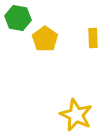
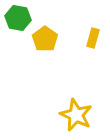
yellow rectangle: rotated 18 degrees clockwise
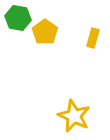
yellow pentagon: moved 7 px up
yellow star: moved 2 px left, 1 px down
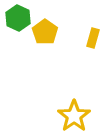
green hexagon: rotated 15 degrees clockwise
yellow star: rotated 12 degrees clockwise
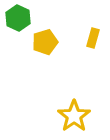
yellow pentagon: moved 10 px down; rotated 20 degrees clockwise
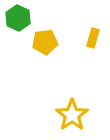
yellow pentagon: rotated 10 degrees clockwise
yellow star: moved 2 px left, 1 px up
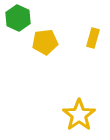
yellow star: moved 7 px right
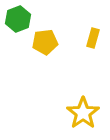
green hexagon: moved 1 px down; rotated 15 degrees clockwise
yellow star: moved 4 px right, 2 px up
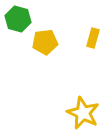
green hexagon: rotated 25 degrees counterclockwise
yellow star: rotated 12 degrees counterclockwise
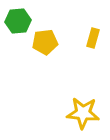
green hexagon: moved 2 px down; rotated 20 degrees counterclockwise
yellow star: rotated 20 degrees counterclockwise
